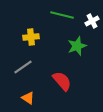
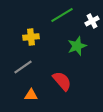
green line: rotated 45 degrees counterclockwise
orange triangle: moved 3 px right, 3 px up; rotated 32 degrees counterclockwise
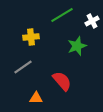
orange triangle: moved 5 px right, 3 px down
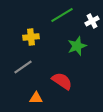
red semicircle: rotated 15 degrees counterclockwise
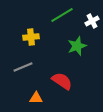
gray line: rotated 12 degrees clockwise
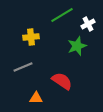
white cross: moved 4 px left, 3 px down
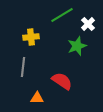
white cross: rotated 16 degrees counterclockwise
gray line: rotated 60 degrees counterclockwise
orange triangle: moved 1 px right
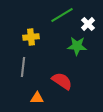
green star: rotated 24 degrees clockwise
